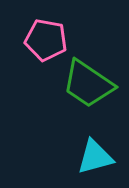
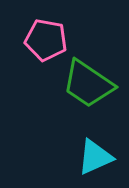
cyan triangle: rotated 9 degrees counterclockwise
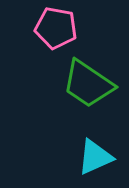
pink pentagon: moved 10 px right, 12 px up
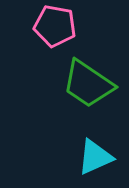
pink pentagon: moved 1 px left, 2 px up
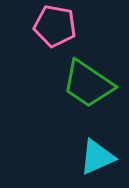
cyan triangle: moved 2 px right
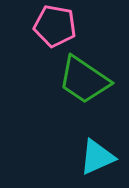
green trapezoid: moved 4 px left, 4 px up
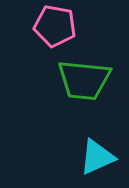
green trapezoid: rotated 28 degrees counterclockwise
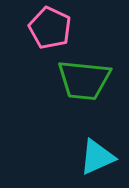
pink pentagon: moved 5 px left, 2 px down; rotated 15 degrees clockwise
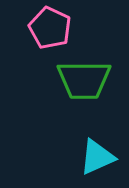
green trapezoid: rotated 6 degrees counterclockwise
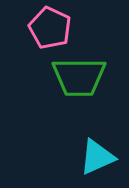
green trapezoid: moved 5 px left, 3 px up
